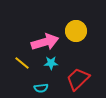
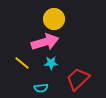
yellow circle: moved 22 px left, 12 px up
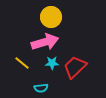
yellow circle: moved 3 px left, 2 px up
cyan star: moved 1 px right
red trapezoid: moved 3 px left, 12 px up
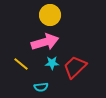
yellow circle: moved 1 px left, 2 px up
yellow line: moved 1 px left, 1 px down
cyan semicircle: moved 1 px up
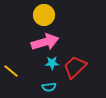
yellow circle: moved 6 px left
yellow line: moved 10 px left, 7 px down
cyan semicircle: moved 8 px right
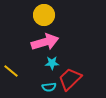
red trapezoid: moved 5 px left, 12 px down
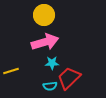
yellow line: rotated 56 degrees counterclockwise
red trapezoid: moved 1 px left, 1 px up
cyan semicircle: moved 1 px right, 1 px up
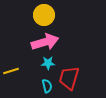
cyan star: moved 4 px left
red trapezoid: rotated 30 degrees counterclockwise
cyan semicircle: moved 3 px left; rotated 96 degrees counterclockwise
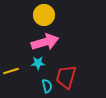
cyan star: moved 10 px left
red trapezoid: moved 3 px left, 1 px up
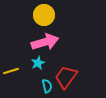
cyan star: rotated 24 degrees counterclockwise
red trapezoid: rotated 20 degrees clockwise
